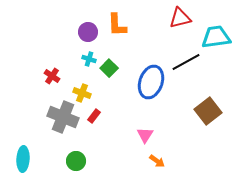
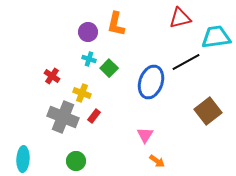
orange L-shape: moved 1 px left, 1 px up; rotated 15 degrees clockwise
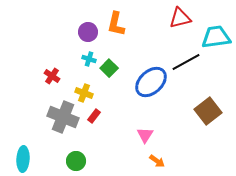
blue ellipse: rotated 28 degrees clockwise
yellow cross: moved 2 px right
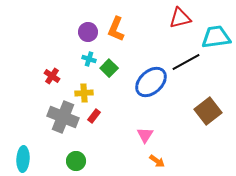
orange L-shape: moved 5 px down; rotated 10 degrees clockwise
yellow cross: rotated 24 degrees counterclockwise
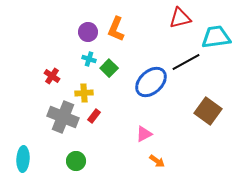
brown square: rotated 16 degrees counterclockwise
pink triangle: moved 1 px left, 1 px up; rotated 30 degrees clockwise
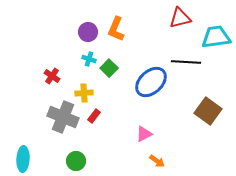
black line: rotated 32 degrees clockwise
